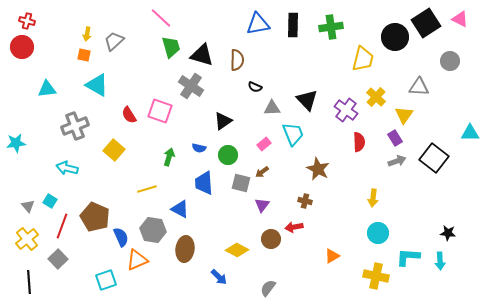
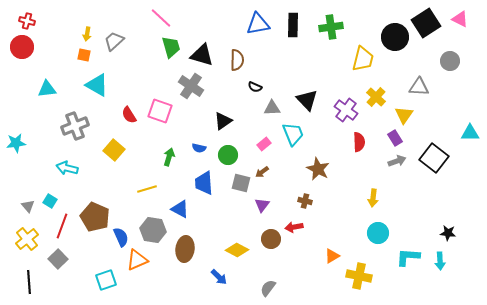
yellow cross at (376, 276): moved 17 px left
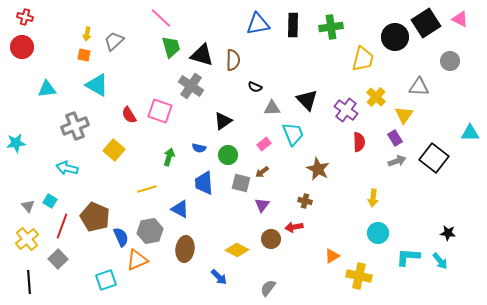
red cross at (27, 21): moved 2 px left, 4 px up
brown semicircle at (237, 60): moved 4 px left
gray hexagon at (153, 230): moved 3 px left, 1 px down; rotated 20 degrees counterclockwise
cyan arrow at (440, 261): rotated 36 degrees counterclockwise
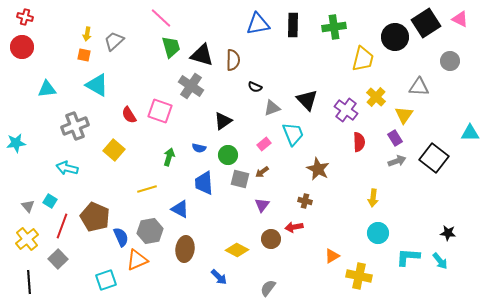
green cross at (331, 27): moved 3 px right
gray triangle at (272, 108): rotated 18 degrees counterclockwise
gray square at (241, 183): moved 1 px left, 4 px up
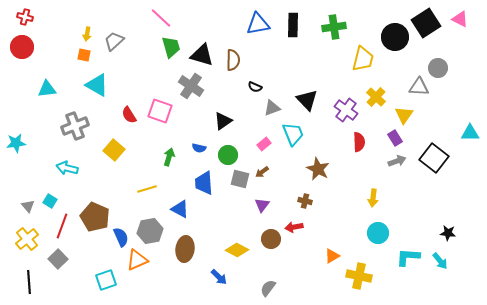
gray circle at (450, 61): moved 12 px left, 7 px down
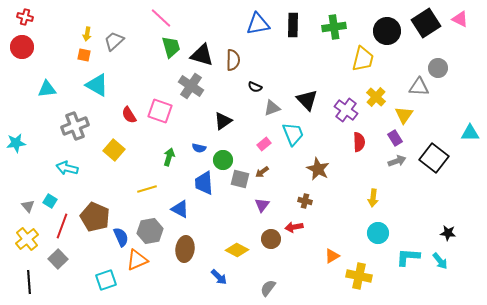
black circle at (395, 37): moved 8 px left, 6 px up
green circle at (228, 155): moved 5 px left, 5 px down
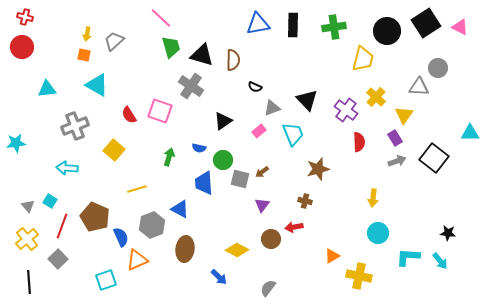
pink triangle at (460, 19): moved 8 px down
pink rectangle at (264, 144): moved 5 px left, 13 px up
cyan arrow at (67, 168): rotated 10 degrees counterclockwise
brown star at (318, 169): rotated 30 degrees clockwise
yellow line at (147, 189): moved 10 px left
gray hexagon at (150, 231): moved 2 px right, 6 px up; rotated 10 degrees counterclockwise
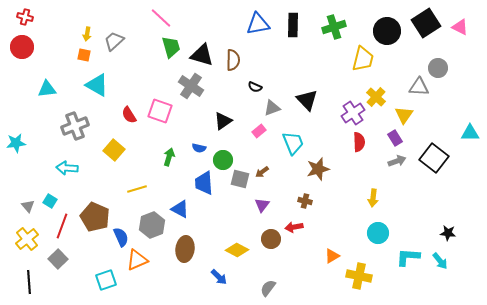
green cross at (334, 27): rotated 10 degrees counterclockwise
purple cross at (346, 110): moved 7 px right, 3 px down; rotated 20 degrees clockwise
cyan trapezoid at (293, 134): moved 9 px down
